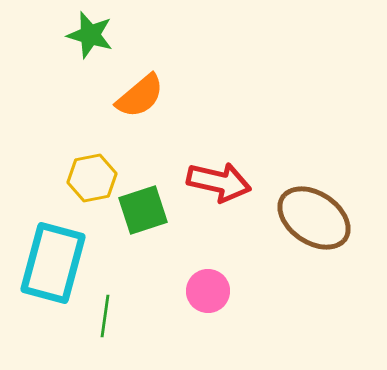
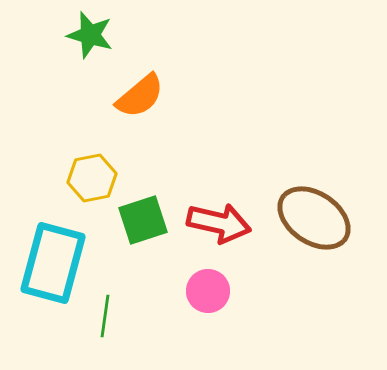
red arrow: moved 41 px down
green square: moved 10 px down
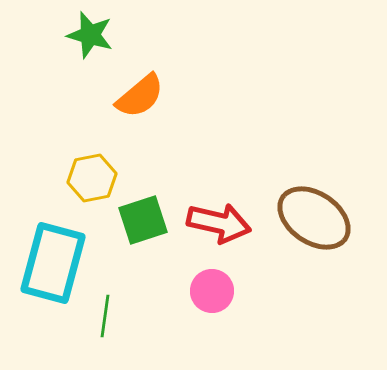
pink circle: moved 4 px right
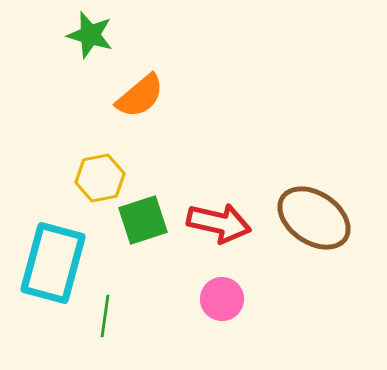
yellow hexagon: moved 8 px right
pink circle: moved 10 px right, 8 px down
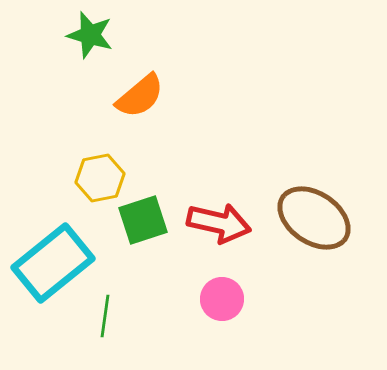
cyan rectangle: rotated 36 degrees clockwise
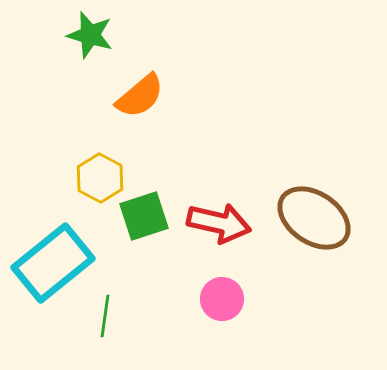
yellow hexagon: rotated 21 degrees counterclockwise
green square: moved 1 px right, 4 px up
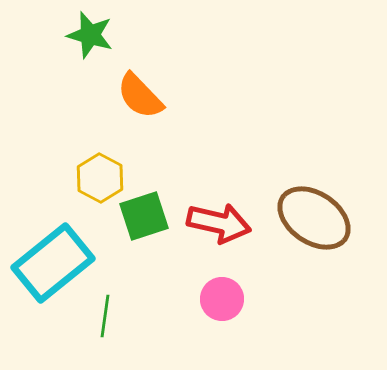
orange semicircle: rotated 86 degrees clockwise
